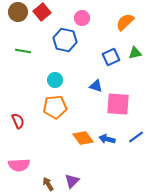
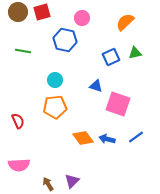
red square: rotated 24 degrees clockwise
pink square: rotated 15 degrees clockwise
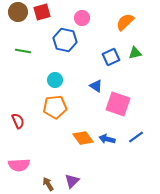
blue triangle: rotated 16 degrees clockwise
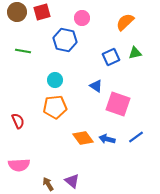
brown circle: moved 1 px left
purple triangle: rotated 35 degrees counterclockwise
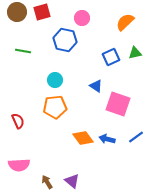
brown arrow: moved 1 px left, 2 px up
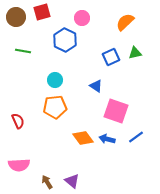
brown circle: moved 1 px left, 5 px down
blue hexagon: rotated 15 degrees clockwise
pink square: moved 2 px left, 7 px down
